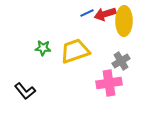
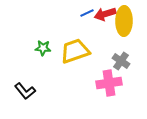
gray cross: rotated 24 degrees counterclockwise
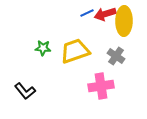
gray cross: moved 5 px left, 5 px up
pink cross: moved 8 px left, 3 px down
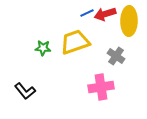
yellow ellipse: moved 5 px right
yellow trapezoid: moved 9 px up
pink cross: moved 1 px down
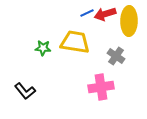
yellow trapezoid: rotated 28 degrees clockwise
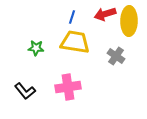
blue line: moved 15 px left, 4 px down; rotated 48 degrees counterclockwise
green star: moved 7 px left
pink cross: moved 33 px left
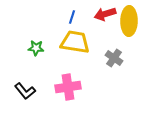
gray cross: moved 2 px left, 2 px down
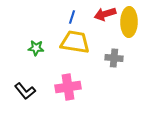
yellow ellipse: moved 1 px down
gray cross: rotated 30 degrees counterclockwise
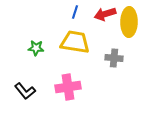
blue line: moved 3 px right, 5 px up
